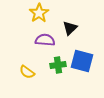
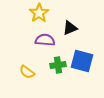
black triangle: rotated 21 degrees clockwise
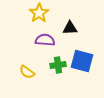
black triangle: rotated 21 degrees clockwise
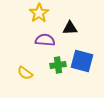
yellow semicircle: moved 2 px left, 1 px down
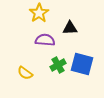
blue square: moved 3 px down
green cross: rotated 21 degrees counterclockwise
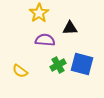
yellow semicircle: moved 5 px left, 2 px up
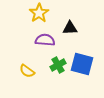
yellow semicircle: moved 7 px right
